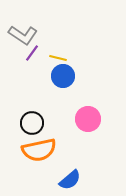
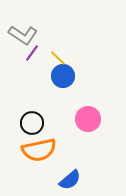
yellow line: rotated 30 degrees clockwise
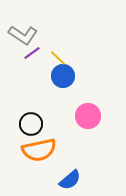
purple line: rotated 18 degrees clockwise
pink circle: moved 3 px up
black circle: moved 1 px left, 1 px down
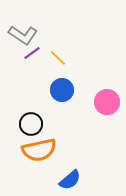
blue circle: moved 1 px left, 14 px down
pink circle: moved 19 px right, 14 px up
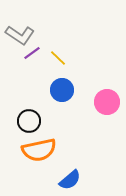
gray L-shape: moved 3 px left
black circle: moved 2 px left, 3 px up
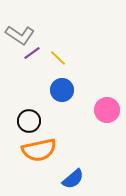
pink circle: moved 8 px down
blue semicircle: moved 3 px right, 1 px up
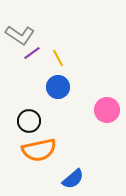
yellow line: rotated 18 degrees clockwise
blue circle: moved 4 px left, 3 px up
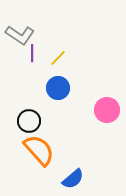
purple line: rotated 54 degrees counterclockwise
yellow line: rotated 72 degrees clockwise
blue circle: moved 1 px down
orange semicircle: rotated 120 degrees counterclockwise
